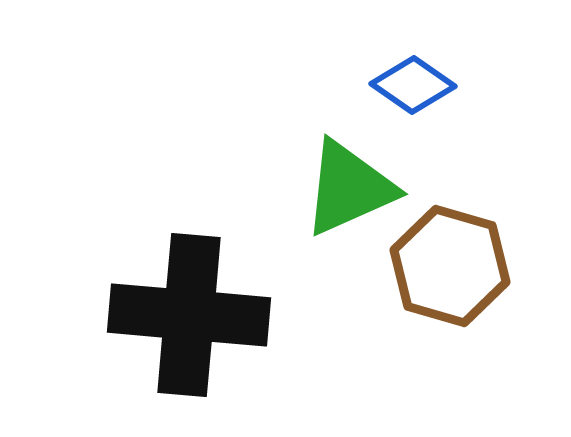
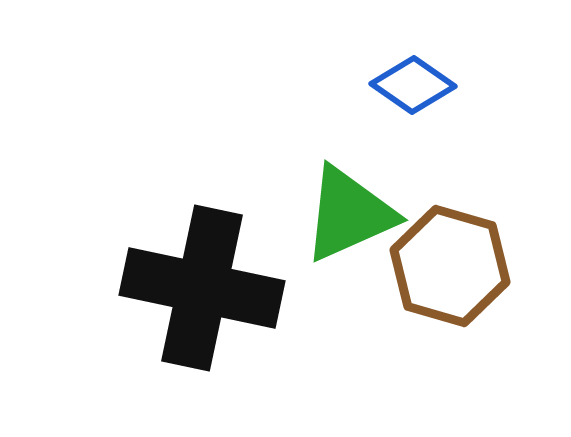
green triangle: moved 26 px down
black cross: moved 13 px right, 27 px up; rotated 7 degrees clockwise
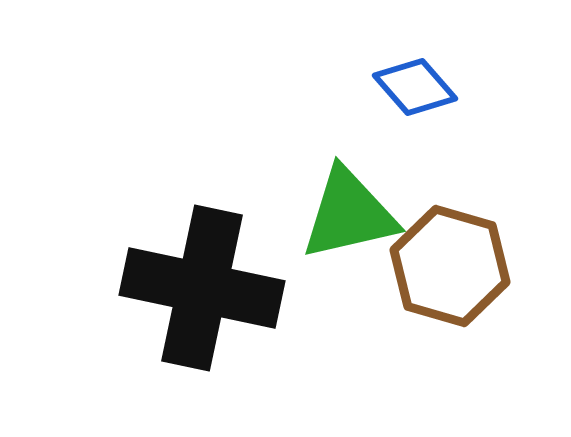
blue diamond: moved 2 px right, 2 px down; rotated 14 degrees clockwise
green triangle: rotated 11 degrees clockwise
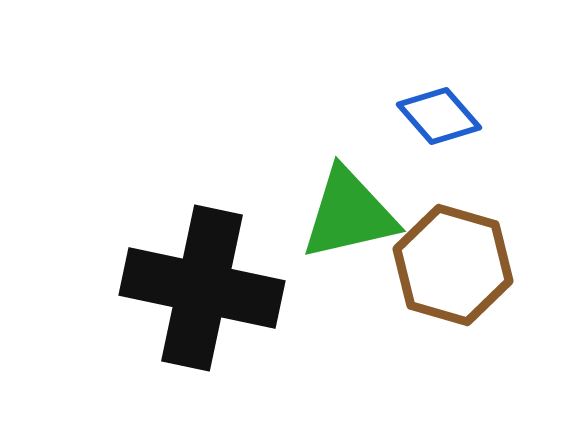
blue diamond: moved 24 px right, 29 px down
brown hexagon: moved 3 px right, 1 px up
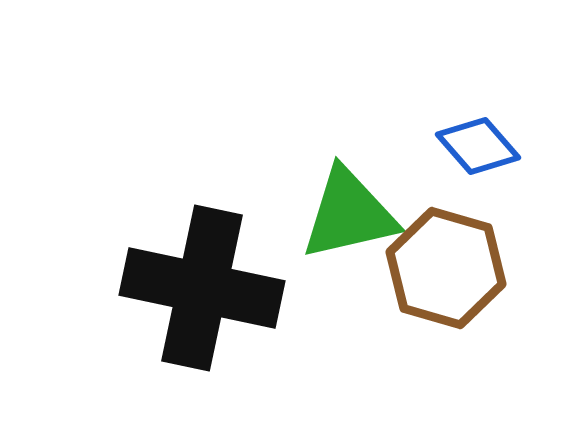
blue diamond: moved 39 px right, 30 px down
brown hexagon: moved 7 px left, 3 px down
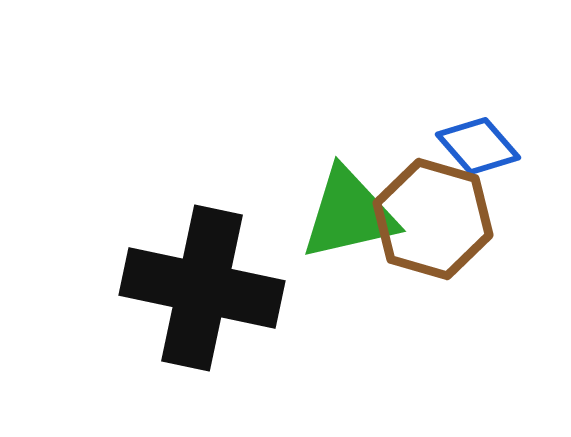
brown hexagon: moved 13 px left, 49 px up
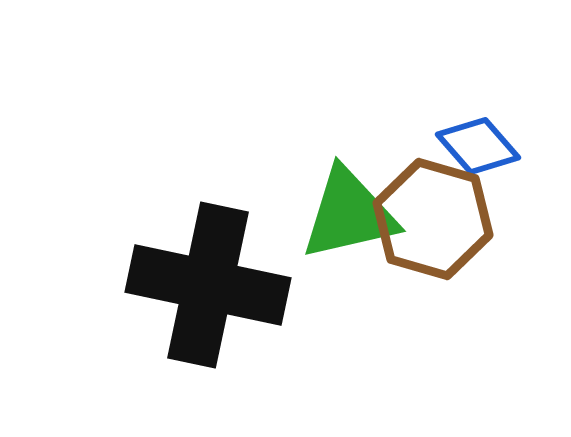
black cross: moved 6 px right, 3 px up
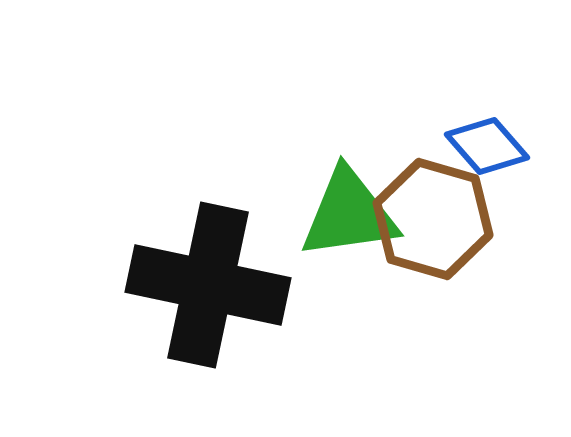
blue diamond: moved 9 px right
green triangle: rotated 5 degrees clockwise
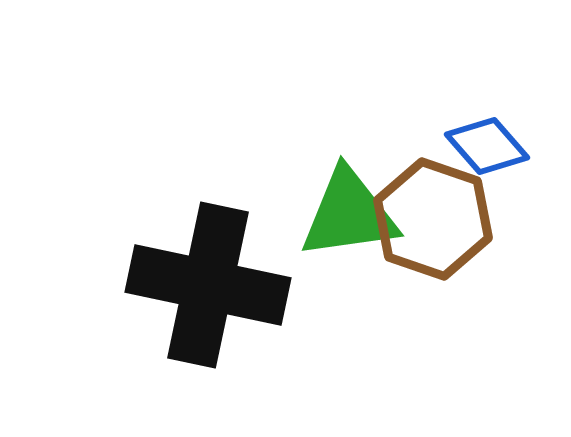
brown hexagon: rotated 3 degrees clockwise
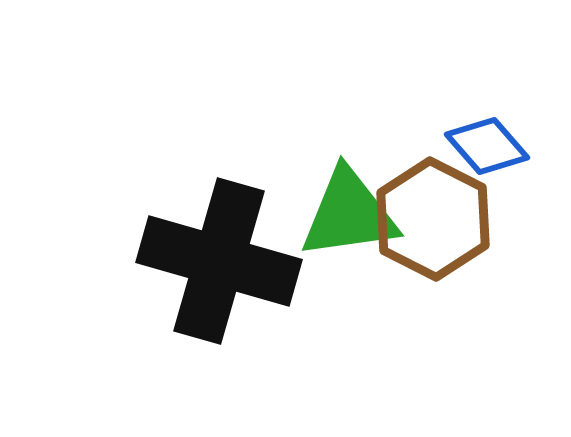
brown hexagon: rotated 8 degrees clockwise
black cross: moved 11 px right, 24 px up; rotated 4 degrees clockwise
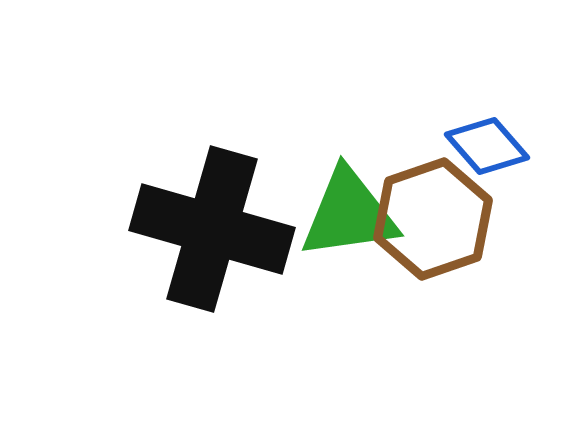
brown hexagon: rotated 14 degrees clockwise
black cross: moved 7 px left, 32 px up
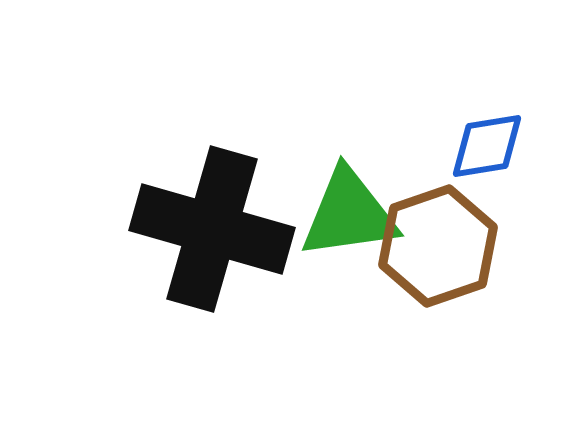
blue diamond: rotated 58 degrees counterclockwise
brown hexagon: moved 5 px right, 27 px down
